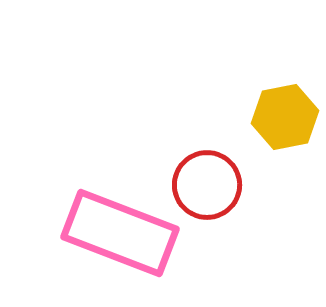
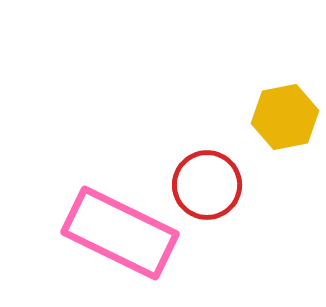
pink rectangle: rotated 5 degrees clockwise
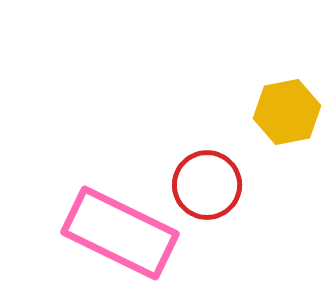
yellow hexagon: moved 2 px right, 5 px up
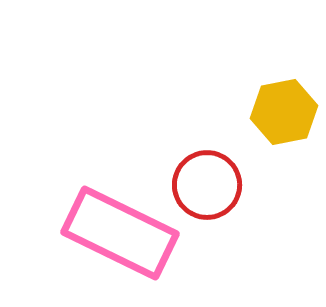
yellow hexagon: moved 3 px left
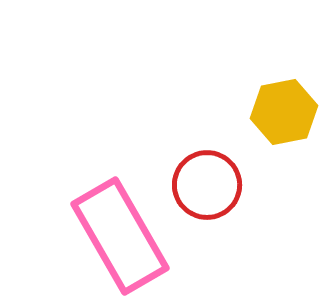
pink rectangle: moved 3 px down; rotated 34 degrees clockwise
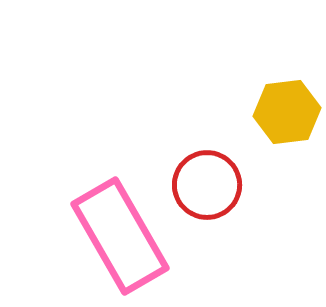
yellow hexagon: moved 3 px right; rotated 4 degrees clockwise
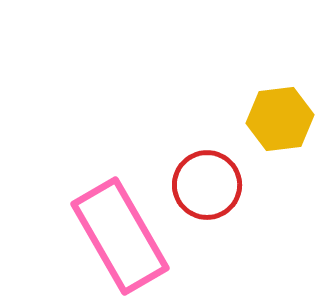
yellow hexagon: moved 7 px left, 7 px down
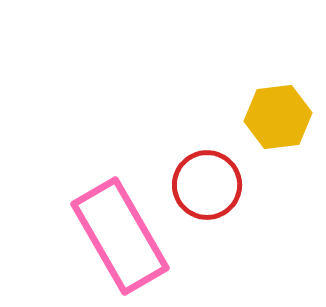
yellow hexagon: moved 2 px left, 2 px up
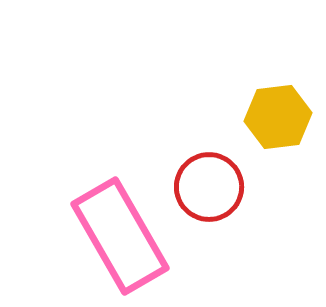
red circle: moved 2 px right, 2 px down
